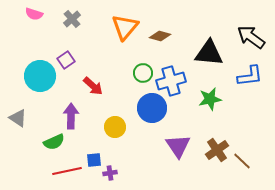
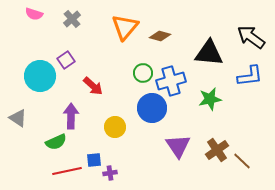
green semicircle: moved 2 px right
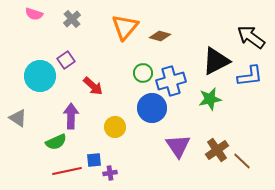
black triangle: moved 7 px right, 8 px down; rotated 32 degrees counterclockwise
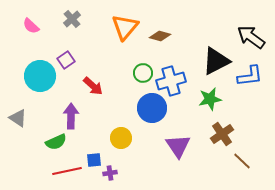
pink semicircle: moved 3 px left, 12 px down; rotated 24 degrees clockwise
yellow circle: moved 6 px right, 11 px down
brown cross: moved 5 px right, 16 px up
